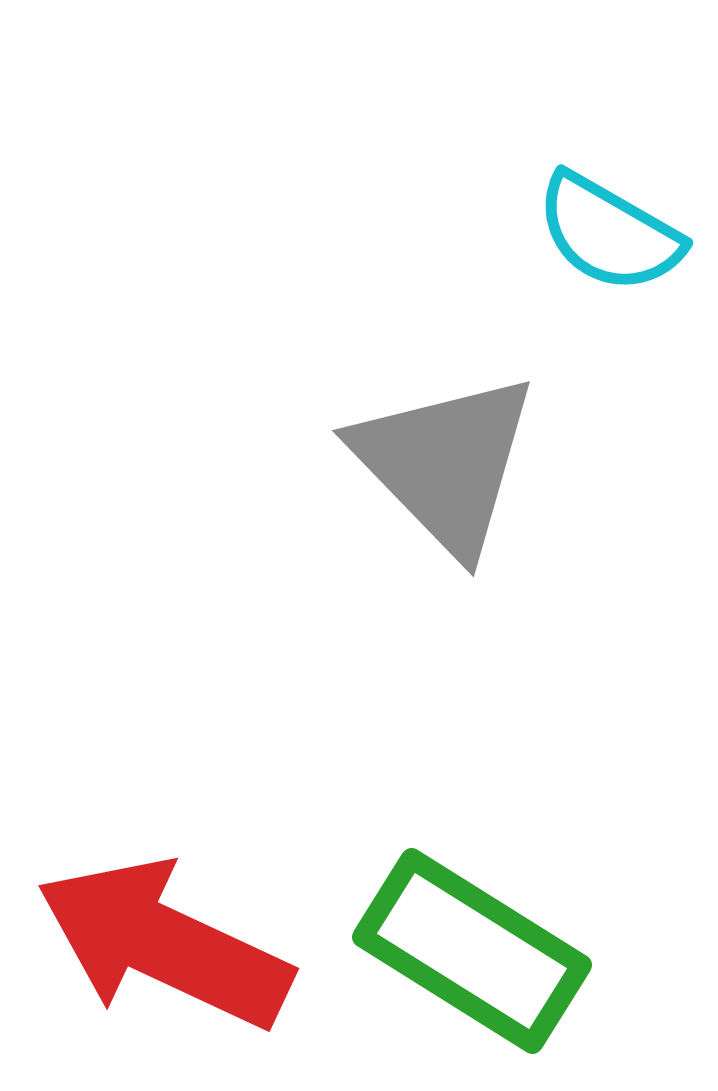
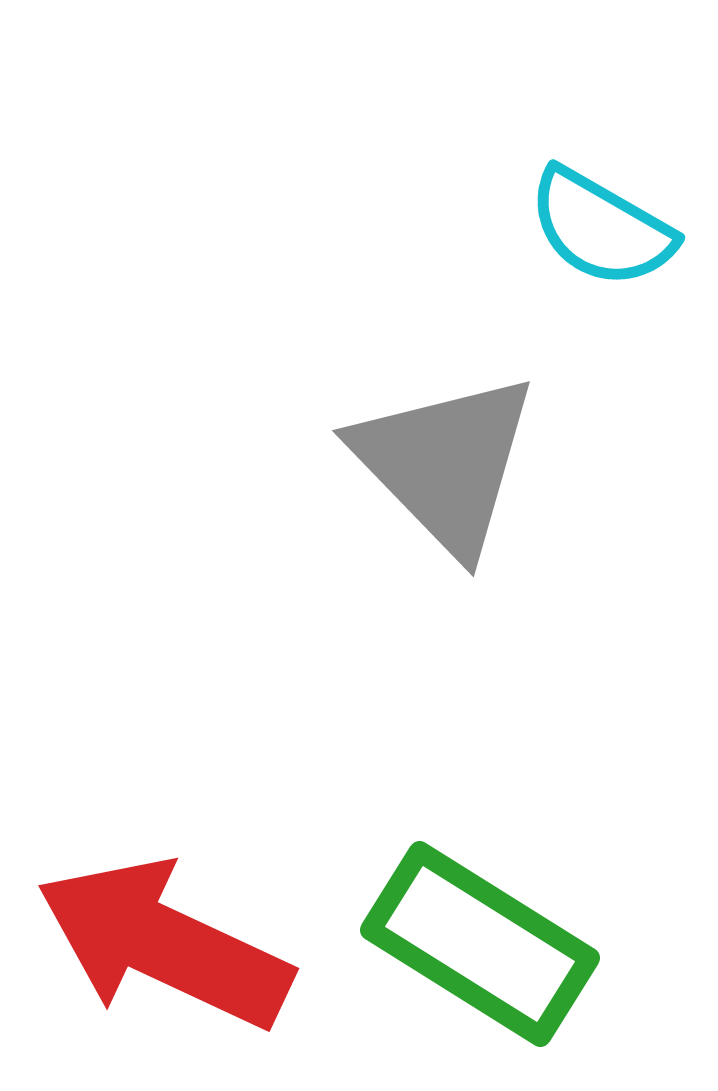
cyan semicircle: moved 8 px left, 5 px up
green rectangle: moved 8 px right, 7 px up
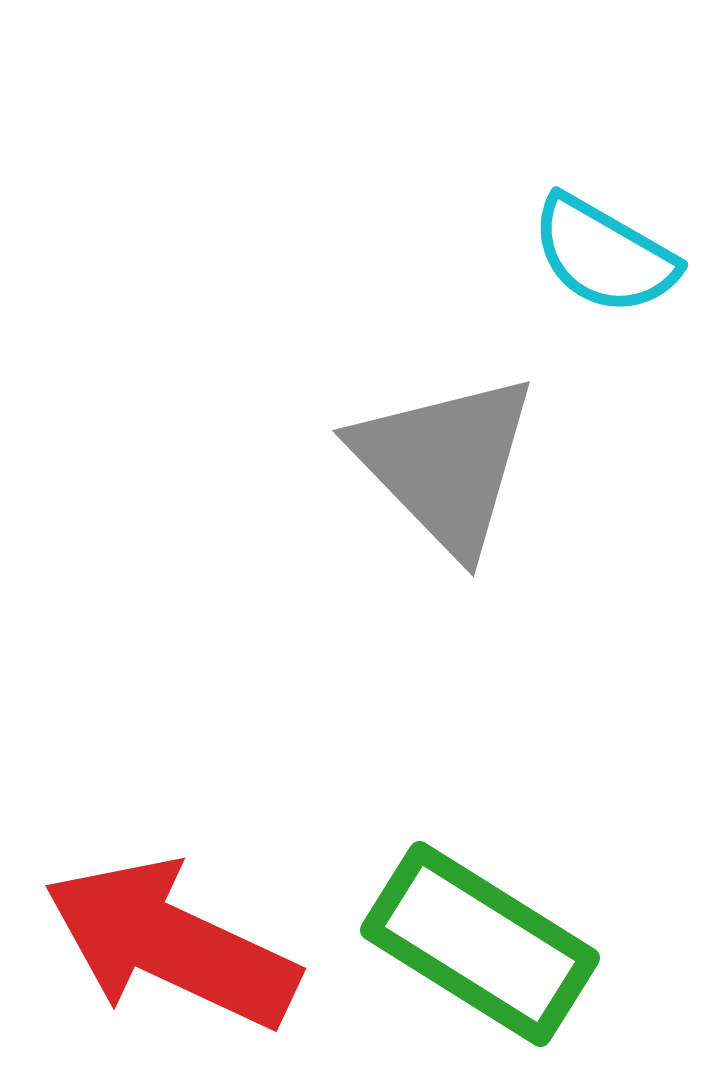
cyan semicircle: moved 3 px right, 27 px down
red arrow: moved 7 px right
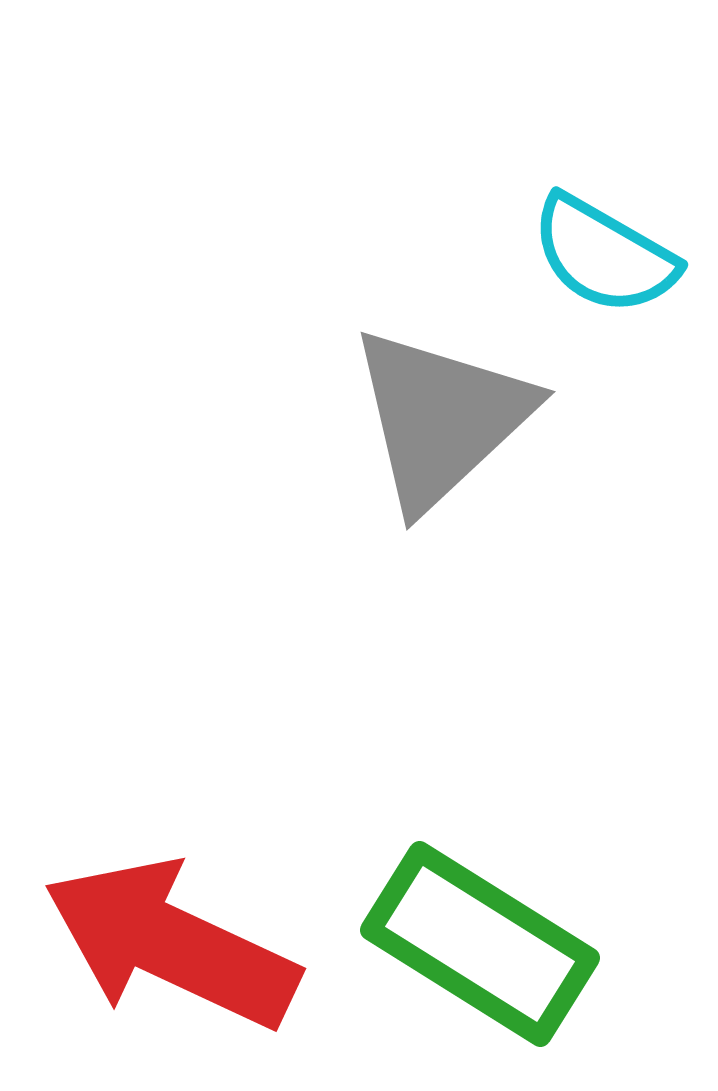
gray triangle: moved 4 px left, 45 px up; rotated 31 degrees clockwise
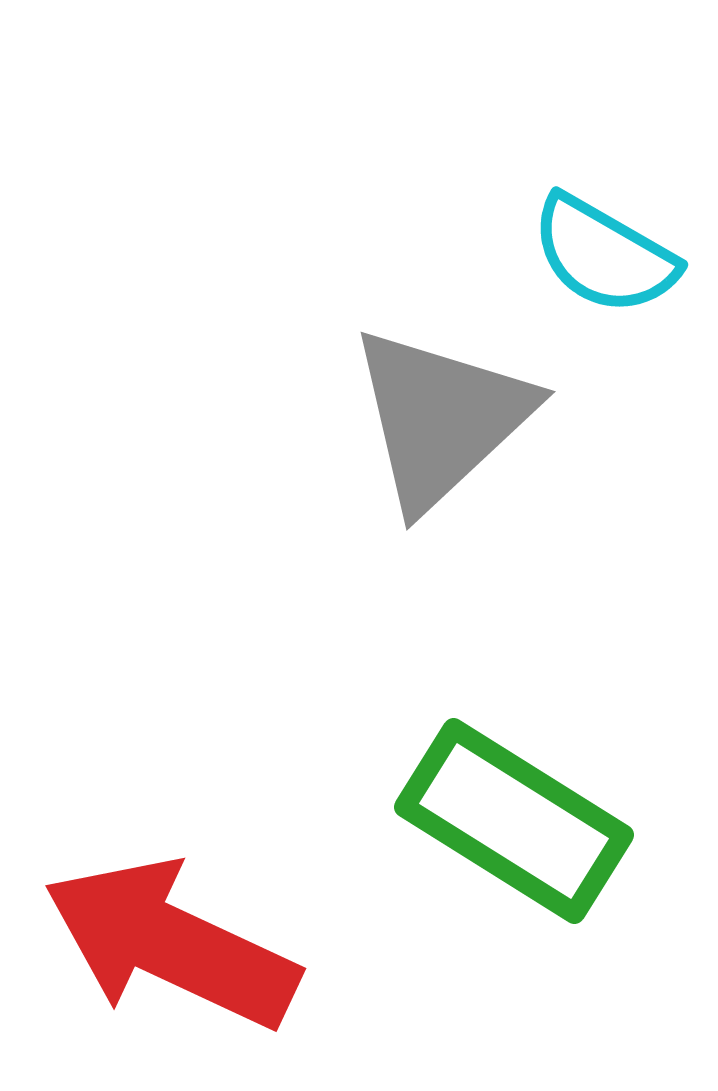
green rectangle: moved 34 px right, 123 px up
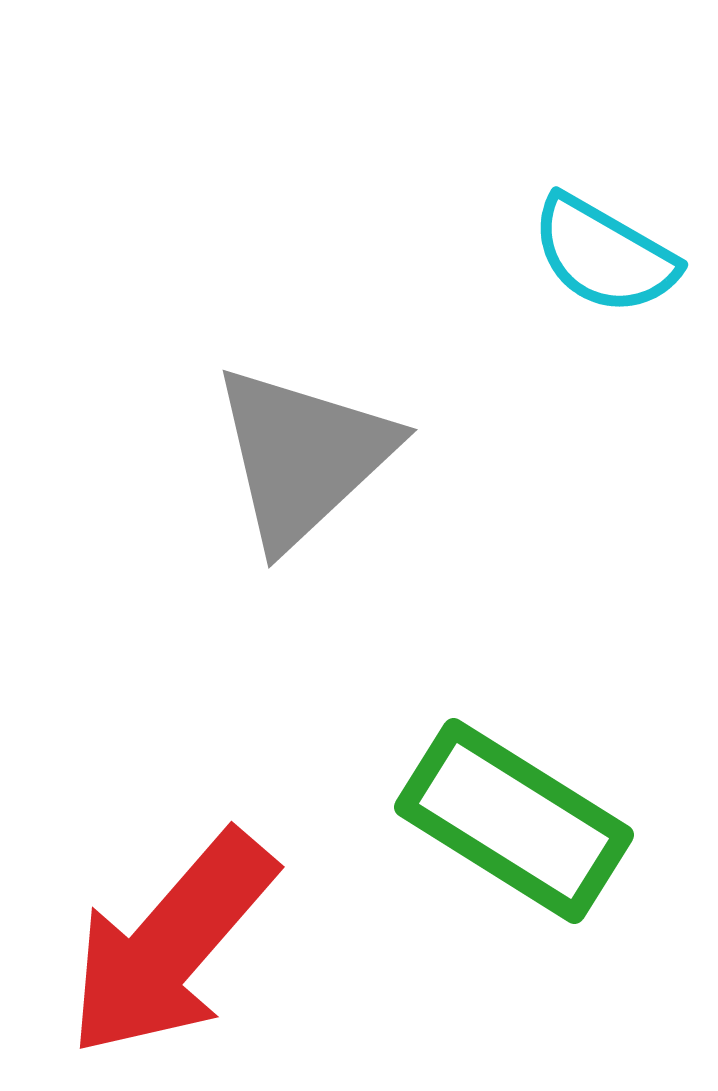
gray triangle: moved 138 px left, 38 px down
red arrow: rotated 74 degrees counterclockwise
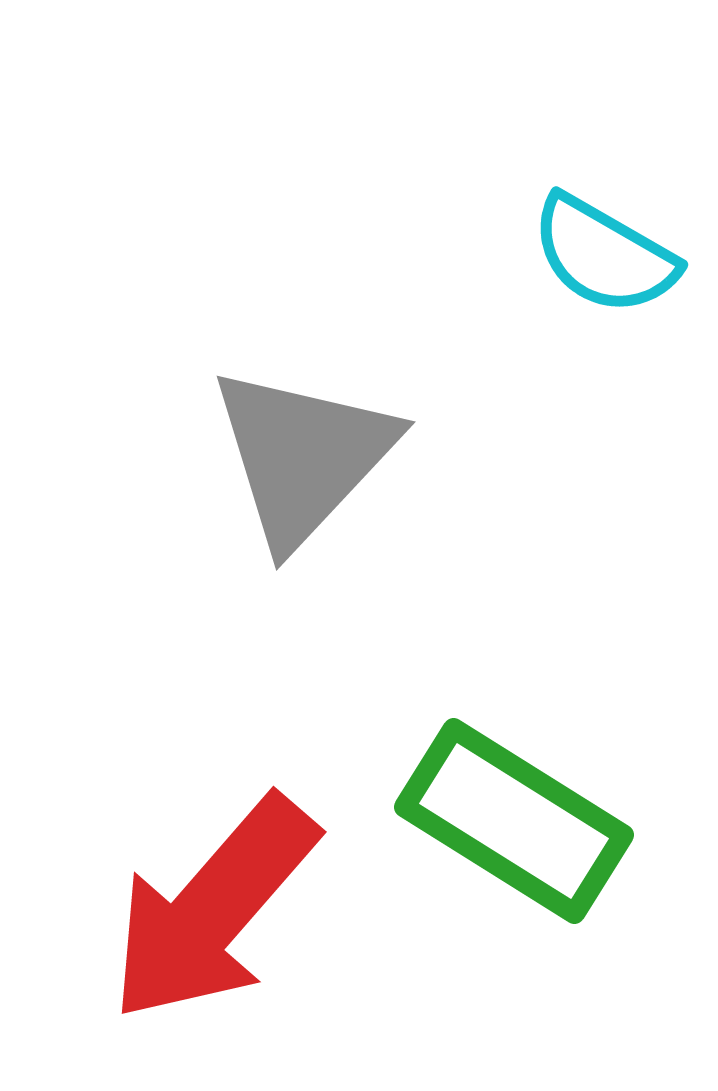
gray triangle: rotated 4 degrees counterclockwise
red arrow: moved 42 px right, 35 px up
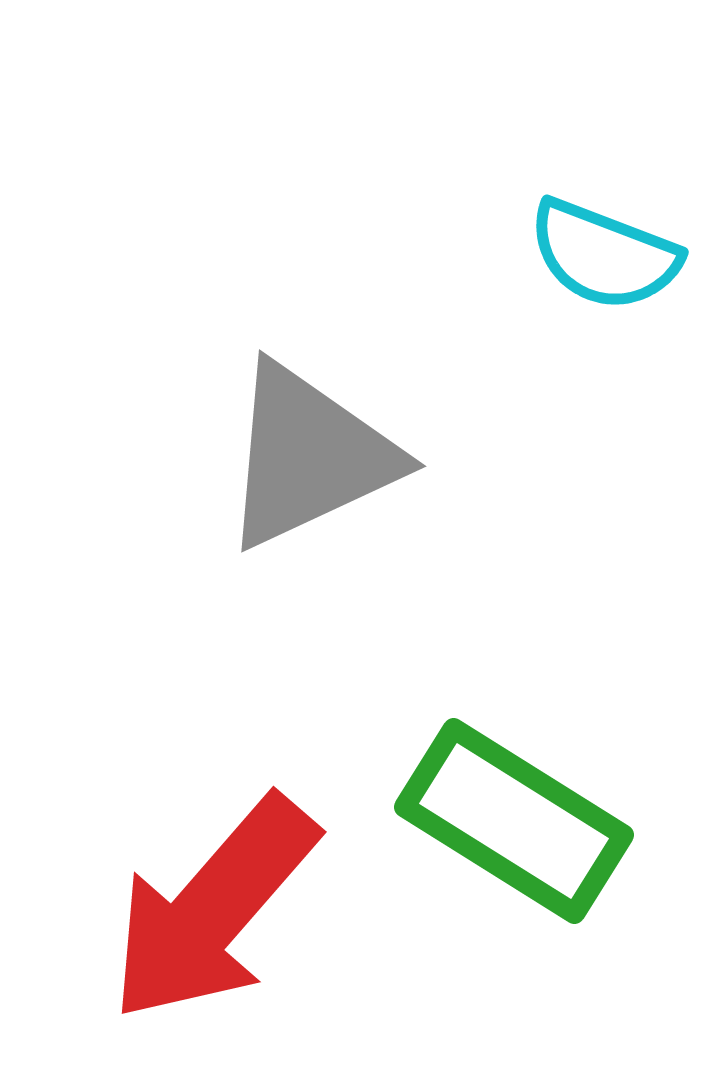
cyan semicircle: rotated 9 degrees counterclockwise
gray triangle: moved 6 px right; rotated 22 degrees clockwise
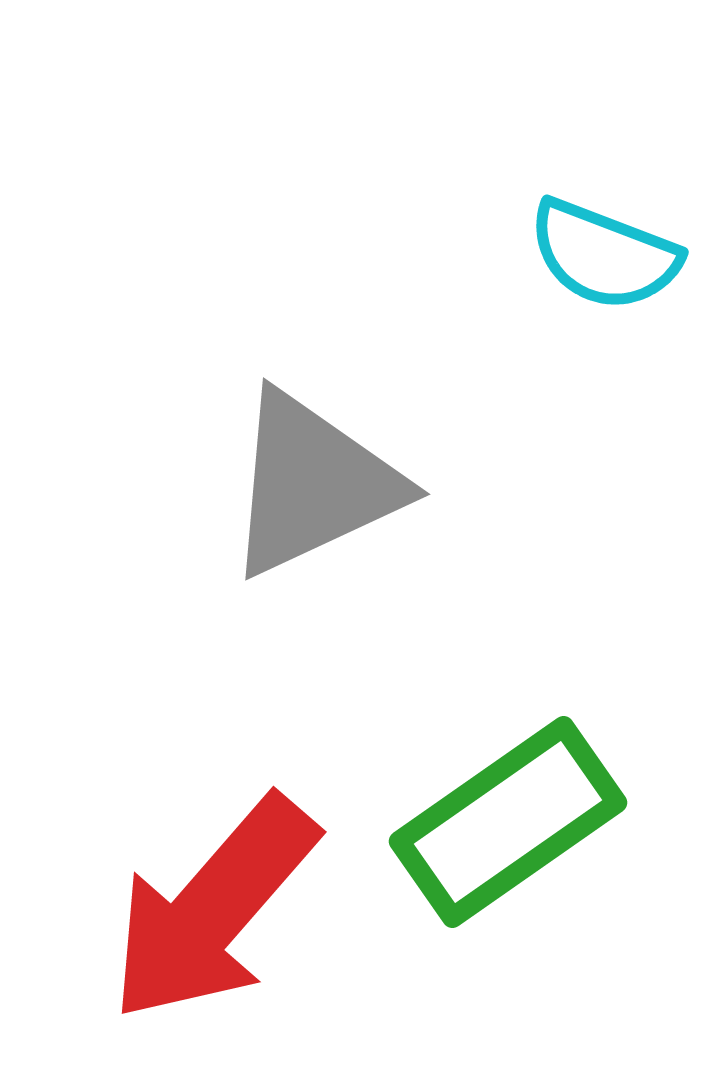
gray triangle: moved 4 px right, 28 px down
green rectangle: moved 6 px left, 1 px down; rotated 67 degrees counterclockwise
